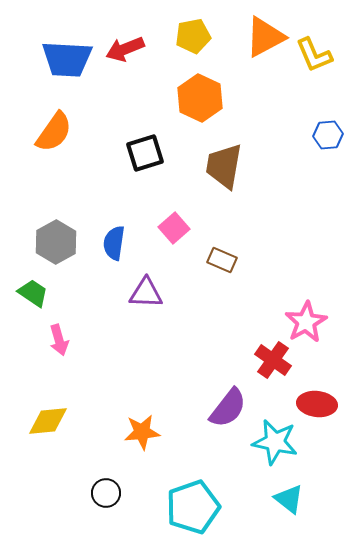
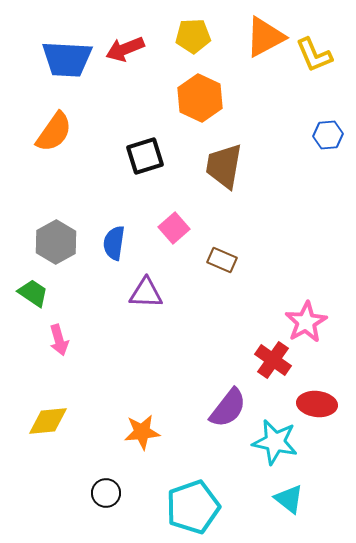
yellow pentagon: rotated 8 degrees clockwise
black square: moved 3 px down
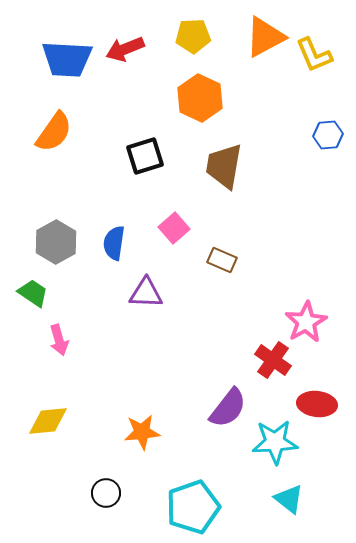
cyan star: rotated 15 degrees counterclockwise
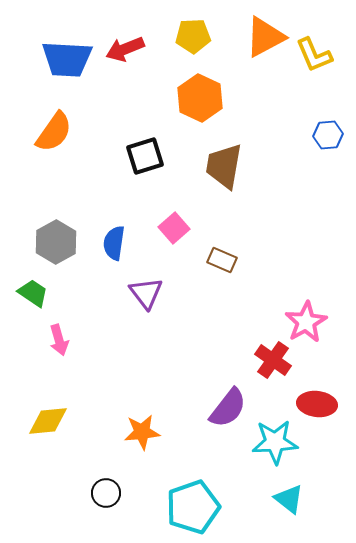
purple triangle: rotated 51 degrees clockwise
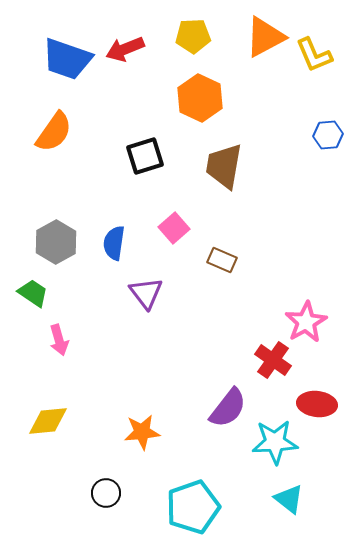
blue trapezoid: rotated 16 degrees clockwise
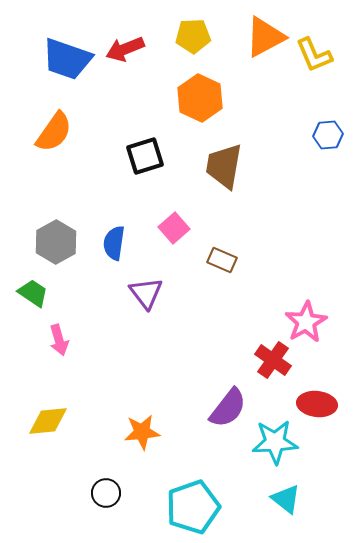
cyan triangle: moved 3 px left
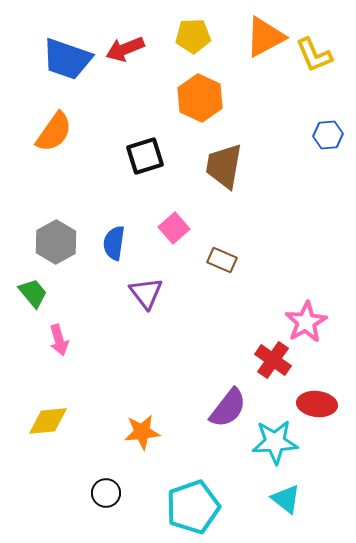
green trapezoid: rotated 16 degrees clockwise
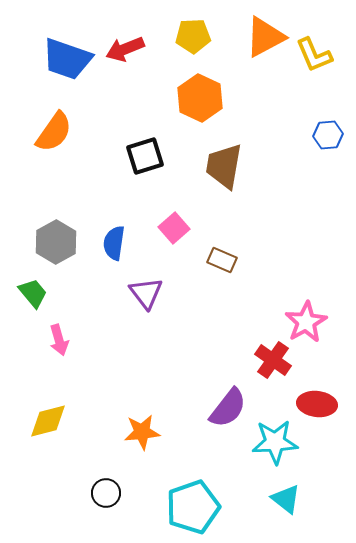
yellow diamond: rotated 9 degrees counterclockwise
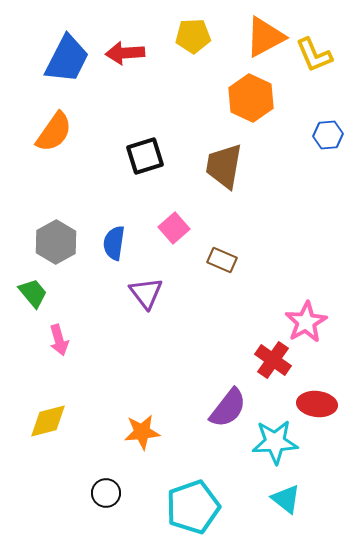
red arrow: moved 4 px down; rotated 18 degrees clockwise
blue trapezoid: rotated 82 degrees counterclockwise
orange hexagon: moved 51 px right
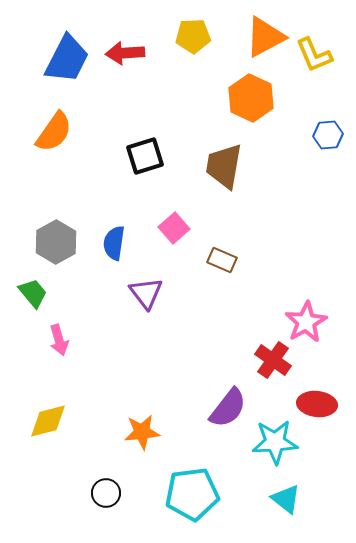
cyan pentagon: moved 1 px left, 13 px up; rotated 12 degrees clockwise
